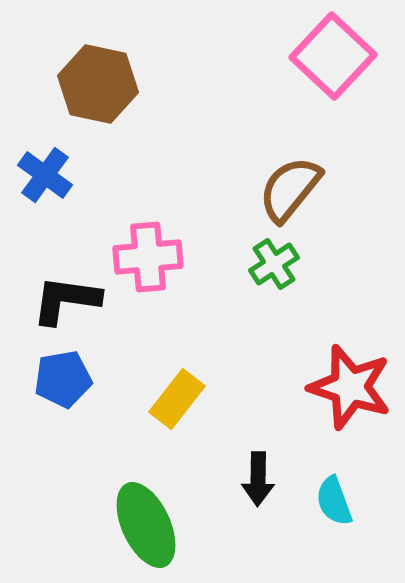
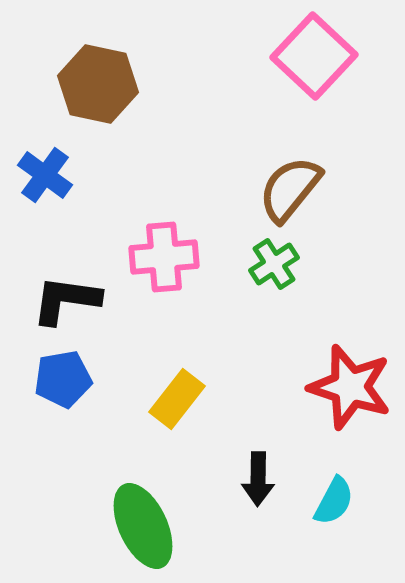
pink square: moved 19 px left
pink cross: moved 16 px right
cyan semicircle: rotated 132 degrees counterclockwise
green ellipse: moved 3 px left, 1 px down
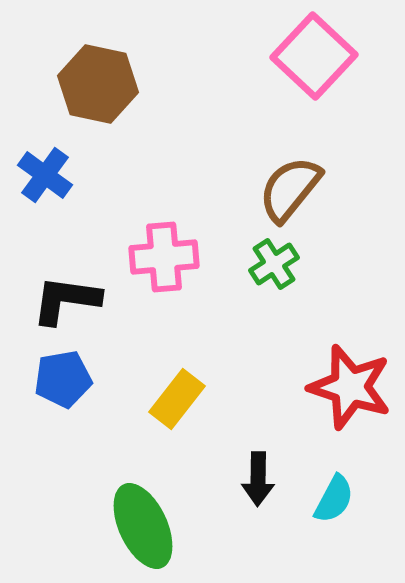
cyan semicircle: moved 2 px up
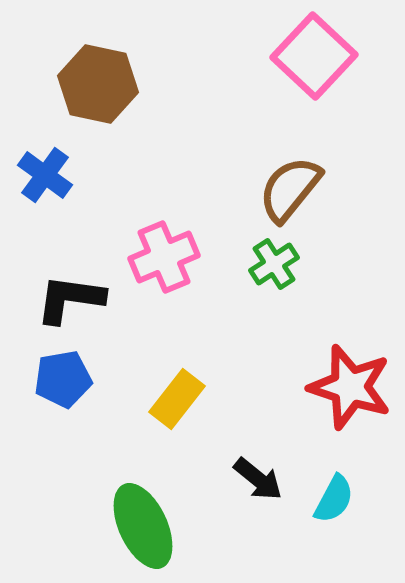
pink cross: rotated 18 degrees counterclockwise
black L-shape: moved 4 px right, 1 px up
black arrow: rotated 52 degrees counterclockwise
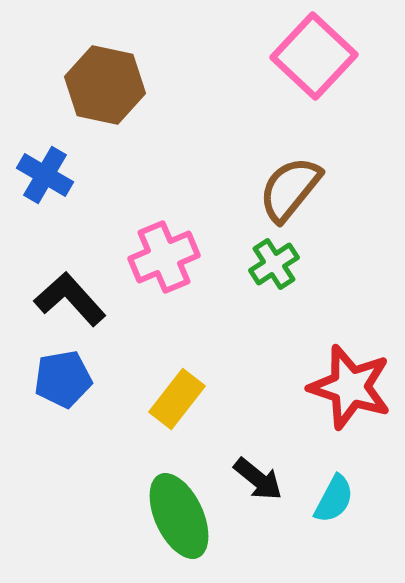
brown hexagon: moved 7 px right, 1 px down
blue cross: rotated 6 degrees counterclockwise
black L-shape: rotated 40 degrees clockwise
green ellipse: moved 36 px right, 10 px up
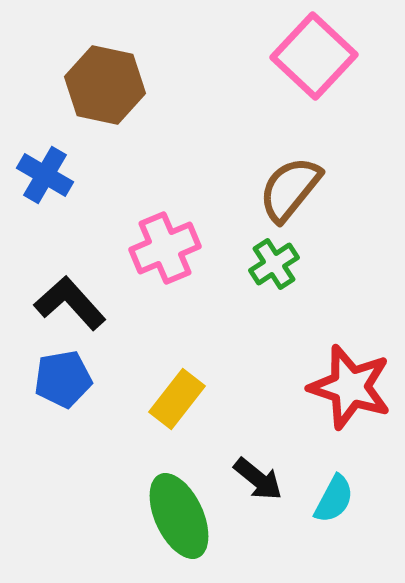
pink cross: moved 1 px right, 9 px up
black L-shape: moved 4 px down
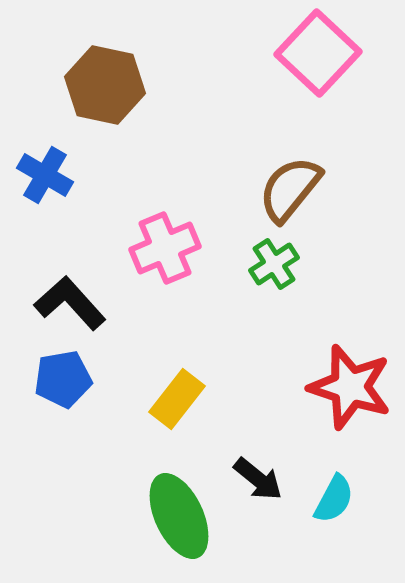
pink square: moved 4 px right, 3 px up
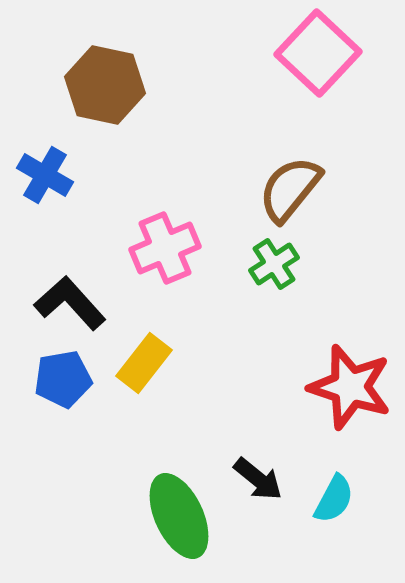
yellow rectangle: moved 33 px left, 36 px up
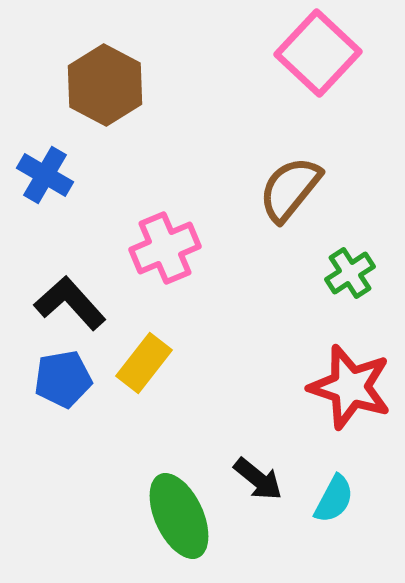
brown hexagon: rotated 16 degrees clockwise
green cross: moved 76 px right, 9 px down
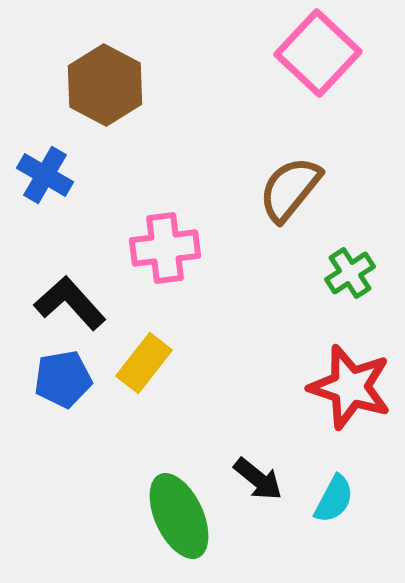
pink cross: rotated 16 degrees clockwise
